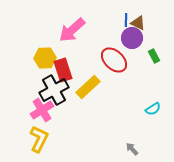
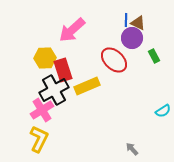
yellow rectangle: moved 1 px left, 1 px up; rotated 20 degrees clockwise
cyan semicircle: moved 10 px right, 2 px down
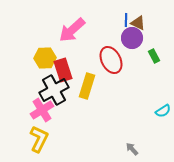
red ellipse: moved 3 px left; rotated 20 degrees clockwise
yellow rectangle: rotated 50 degrees counterclockwise
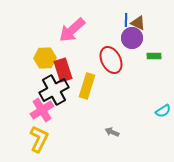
green rectangle: rotated 64 degrees counterclockwise
gray arrow: moved 20 px left, 17 px up; rotated 24 degrees counterclockwise
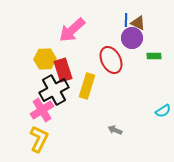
yellow hexagon: moved 1 px down
gray arrow: moved 3 px right, 2 px up
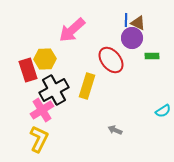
green rectangle: moved 2 px left
red ellipse: rotated 12 degrees counterclockwise
red rectangle: moved 35 px left
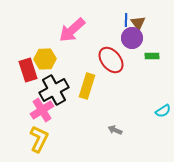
brown triangle: rotated 28 degrees clockwise
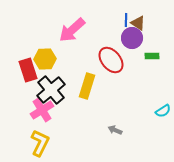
brown triangle: rotated 21 degrees counterclockwise
black cross: moved 3 px left; rotated 12 degrees counterclockwise
yellow L-shape: moved 1 px right, 4 px down
